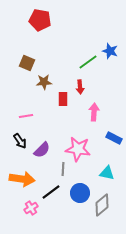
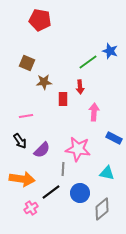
gray diamond: moved 4 px down
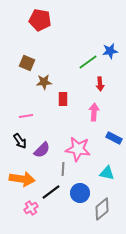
blue star: rotated 28 degrees counterclockwise
red arrow: moved 20 px right, 3 px up
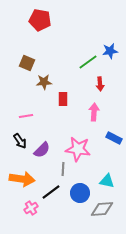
cyan triangle: moved 8 px down
gray diamond: rotated 35 degrees clockwise
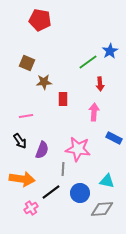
blue star: rotated 21 degrees counterclockwise
purple semicircle: rotated 24 degrees counterclockwise
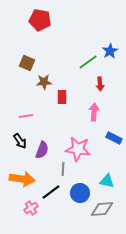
red rectangle: moved 1 px left, 2 px up
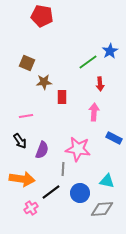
red pentagon: moved 2 px right, 4 px up
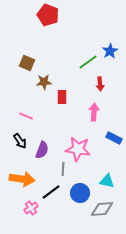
red pentagon: moved 6 px right, 1 px up; rotated 10 degrees clockwise
pink line: rotated 32 degrees clockwise
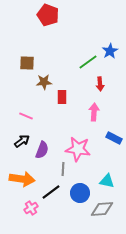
brown square: rotated 21 degrees counterclockwise
black arrow: moved 2 px right; rotated 91 degrees counterclockwise
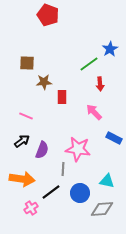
blue star: moved 2 px up
green line: moved 1 px right, 2 px down
pink arrow: rotated 48 degrees counterclockwise
